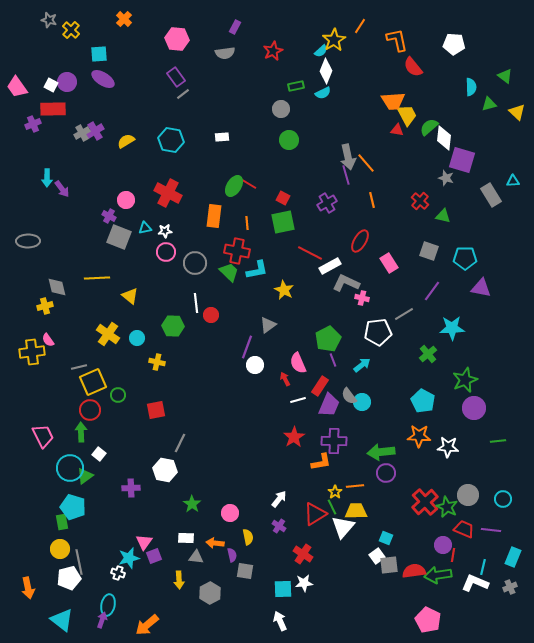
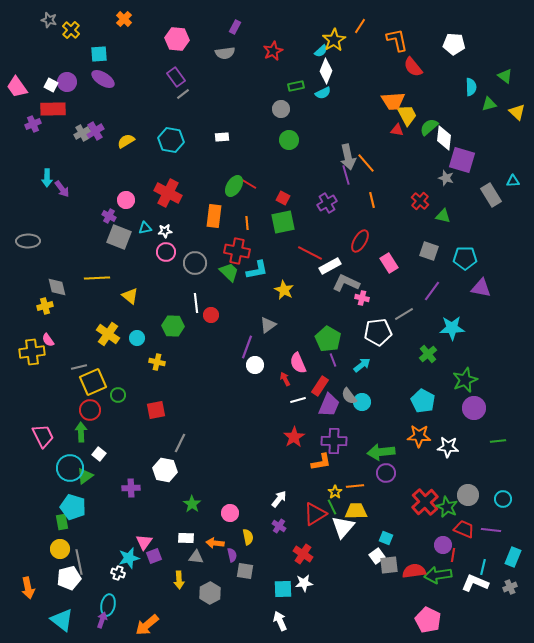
green pentagon at (328, 339): rotated 15 degrees counterclockwise
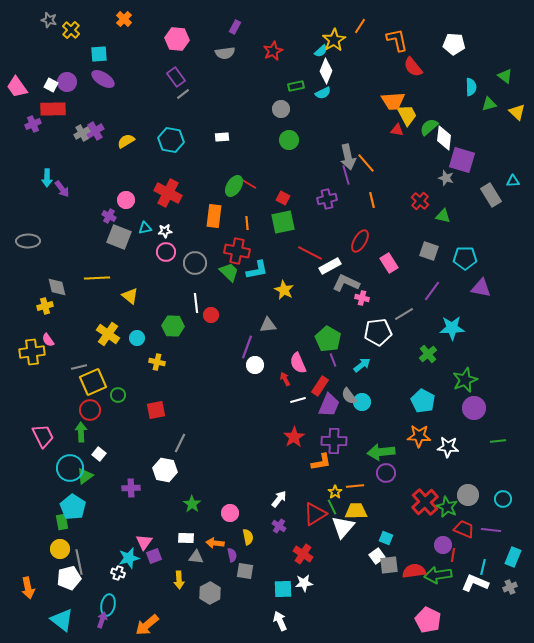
purple cross at (327, 203): moved 4 px up; rotated 18 degrees clockwise
gray triangle at (268, 325): rotated 30 degrees clockwise
cyan pentagon at (73, 507): rotated 15 degrees clockwise
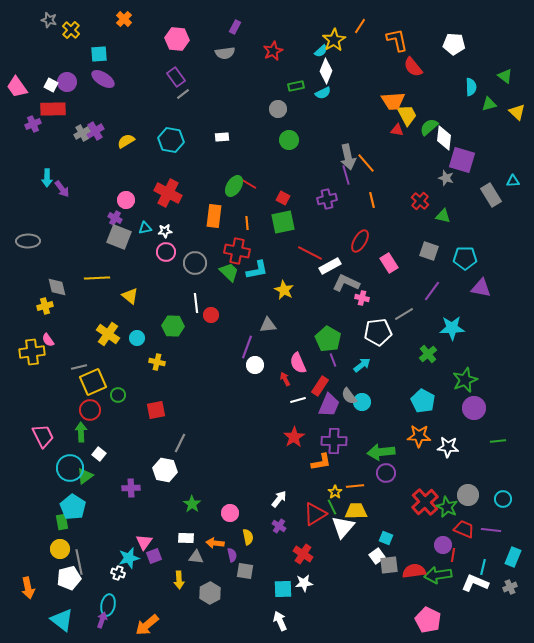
gray circle at (281, 109): moved 3 px left
purple cross at (109, 216): moved 6 px right, 2 px down
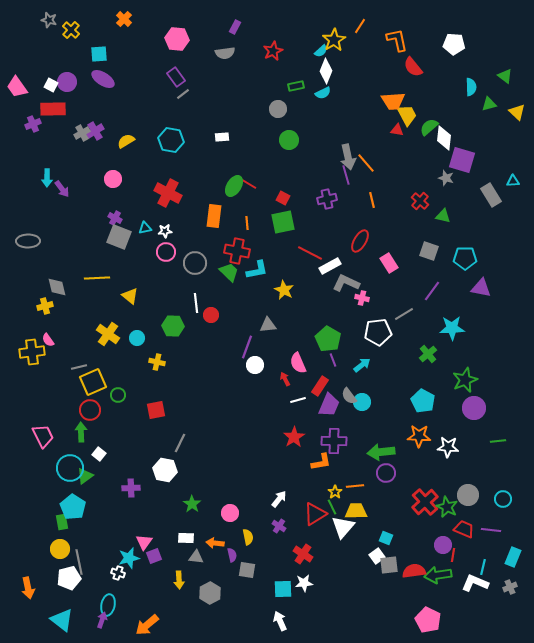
pink circle at (126, 200): moved 13 px left, 21 px up
gray square at (245, 571): moved 2 px right, 1 px up
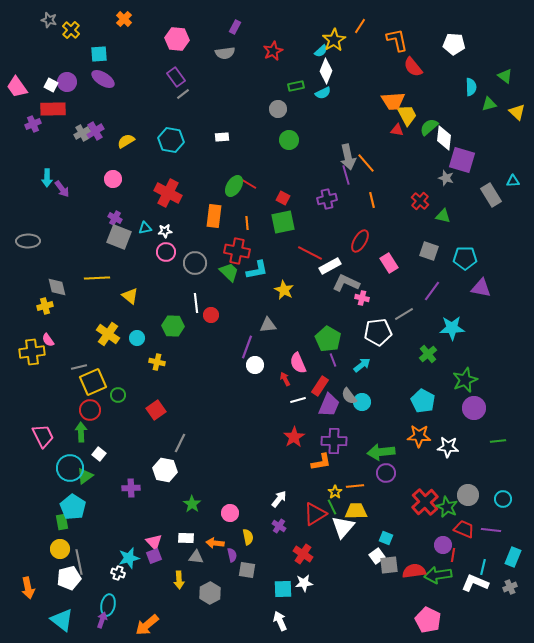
red square at (156, 410): rotated 24 degrees counterclockwise
pink triangle at (144, 542): moved 10 px right; rotated 18 degrees counterclockwise
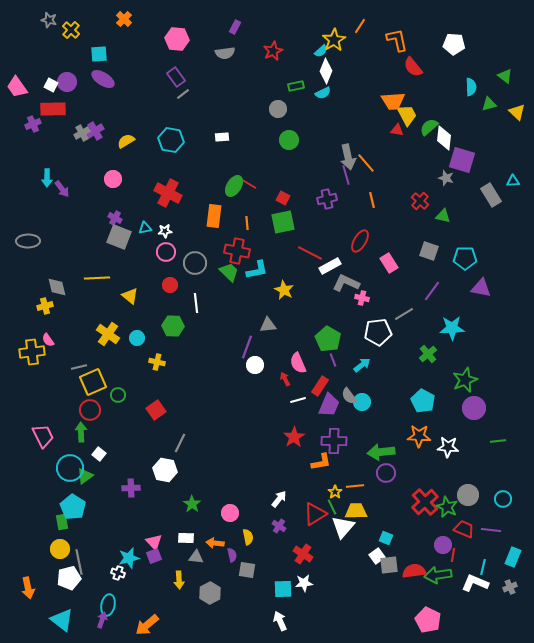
red circle at (211, 315): moved 41 px left, 30 px up
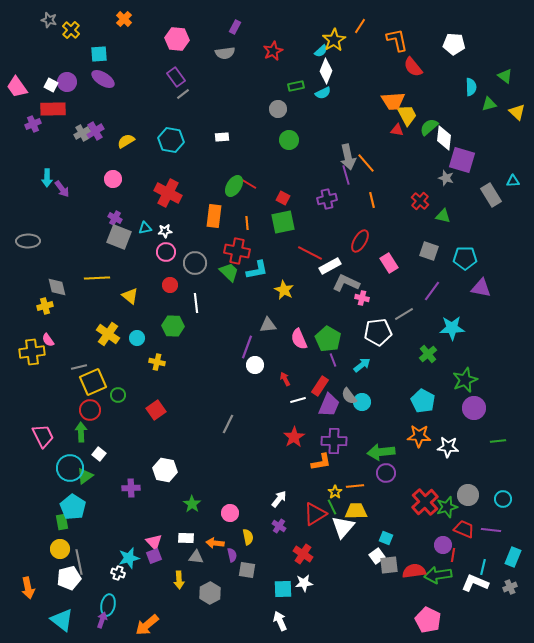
pink semicircle at (298, 363): moved 1 px right, 24 px up
gray line at (180, 443): moved 48 px right, 19 px up
green star at (447, 507): rotated 30 degrees clockwise
